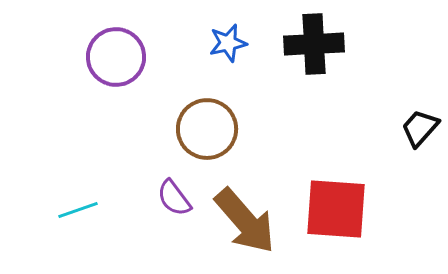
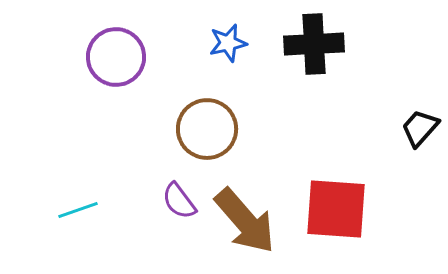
purple semicircle: moved 5 px right, 3 px down
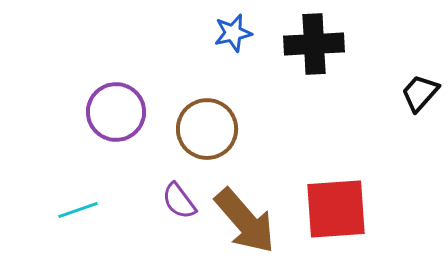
blue star: moved 5 px right, 10 px up
purple circle: moved 55 px down
black trapezoid: moved 35 px up
red square: rotated 8 degrees counterclockwise
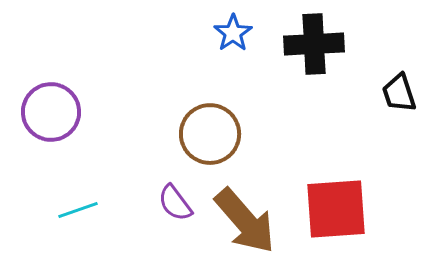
blue star: rotated 21 degrees counterclockwise
black trapezoid: moved 21 px left; rotated 60 degrees counterclockwise
purple circle: moved 65 px left
brown circle: moved 3 px right, 5 px down
purple semicircle: moved 4 px left, 2 px down
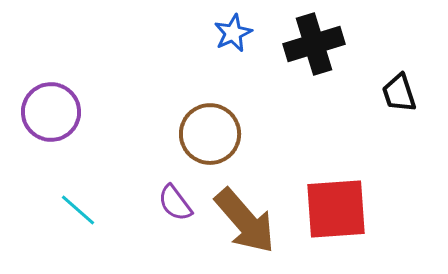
blue star: rotated 9 degrees clockwise
black cross: rotated 14 degrees counterclockwise
cyan line: rotated 60 degrees clockwise
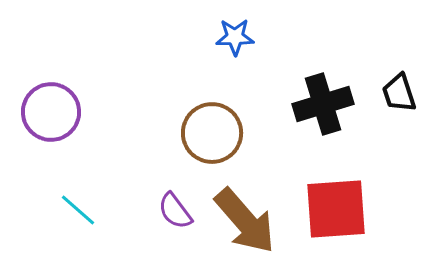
blue star: moved 2 px right, 4 px down; rotated 24 degrees clockwise
black cross: moved 9 px right, 60 px down
brown circle: moved 2 px right, 1 px up
purple semicircle: moved 8 px down
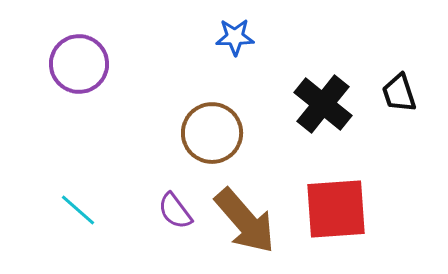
black cross: rotated 34 degrees counterclockwise
purple circle: moved 28 px right, 48 px up
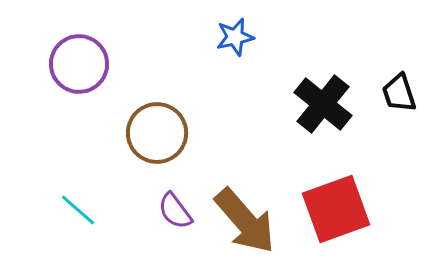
blue star: rotated 12 degrees counterclockwise
brown circle: moved 55 px left
red square: rotated 16 degrees counterclockwise
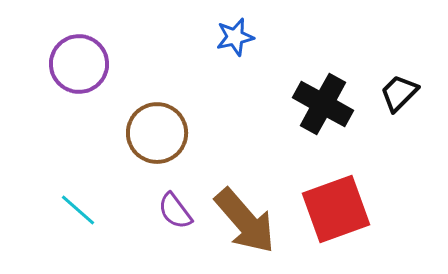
black trapezoid: rotated 63 degrees clockwise
black cross: rotated 10 degrees counterclockwise
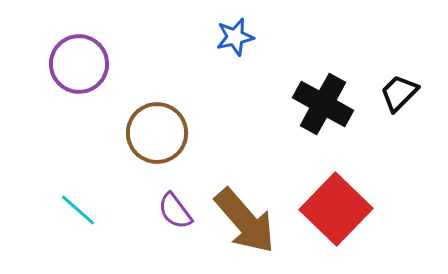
red square: rotated 26 degrees counterclockwise
